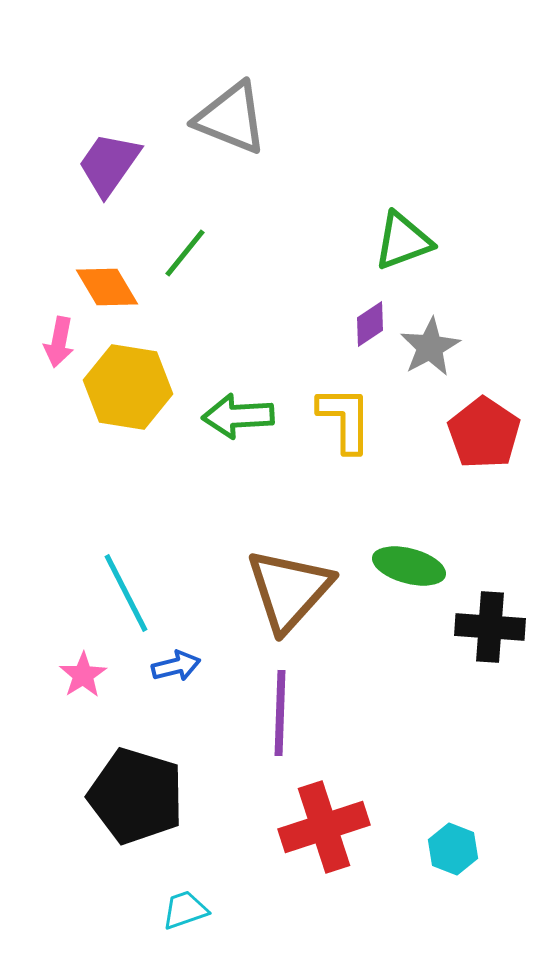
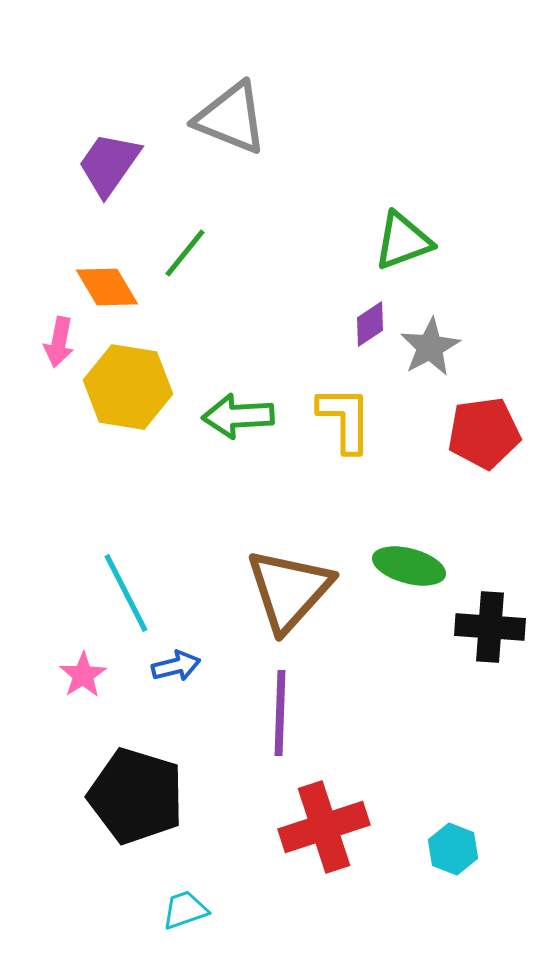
red pentagon: rotated 30 degrees clockwise
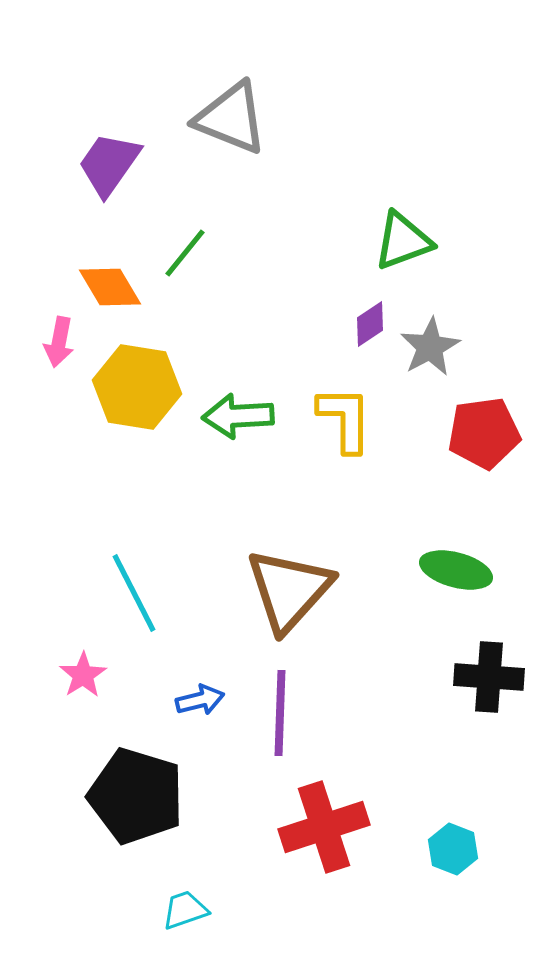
orange diamond: moved 3 px right
yellow hexagon: moved 9 px right
green ellipse: moved 47 px right, 4 px down
cyan line: moved 8 px right
black cross: moved 1 px left, 50 px down
blue arrow: moved 24 px right, 34 px down
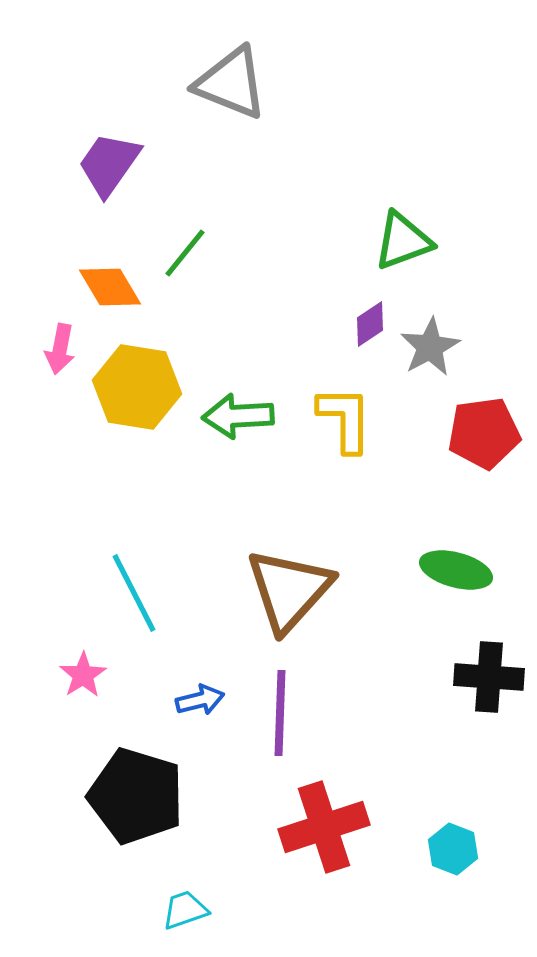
gray triangle: moved 35 px up
pink arrow: moved 1 px right, 7 px down
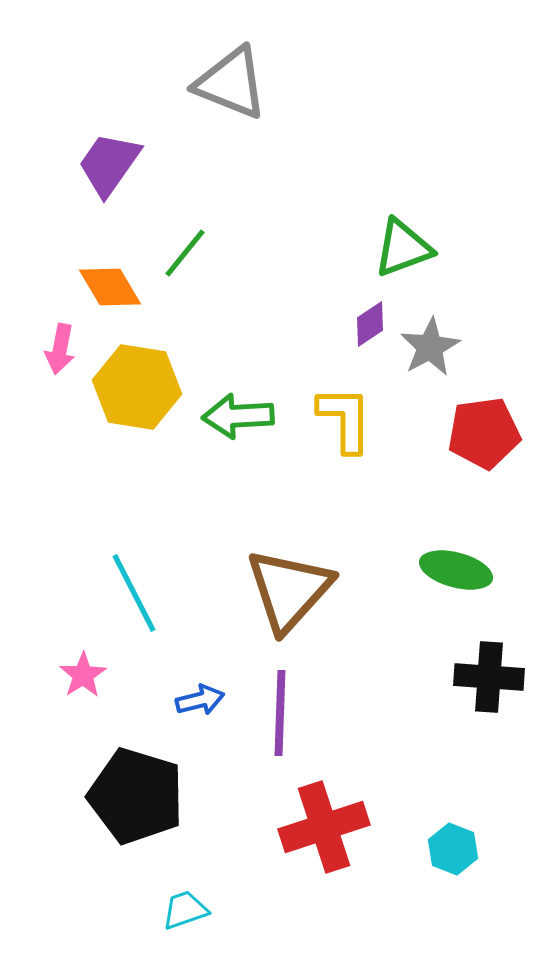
green triangle: moved 7 px down
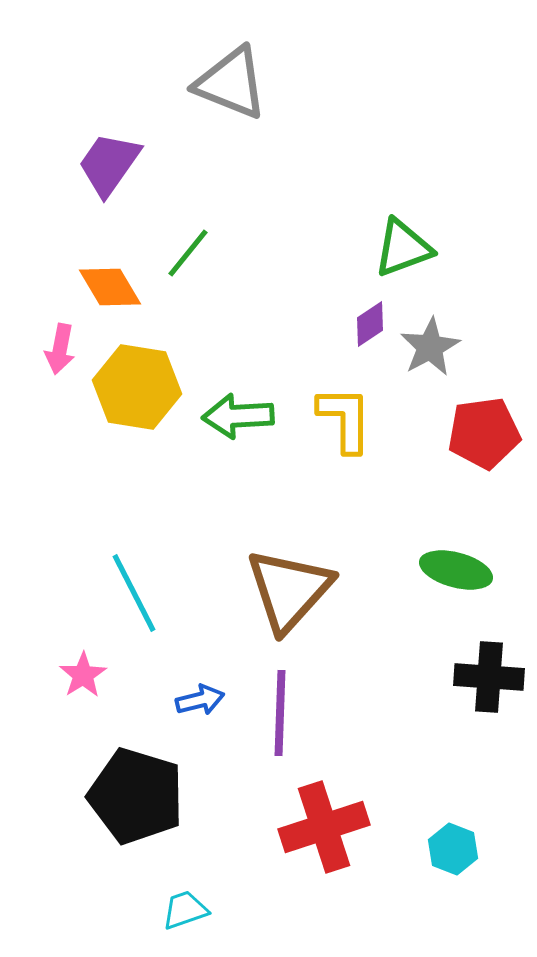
green line: moved 3 px right
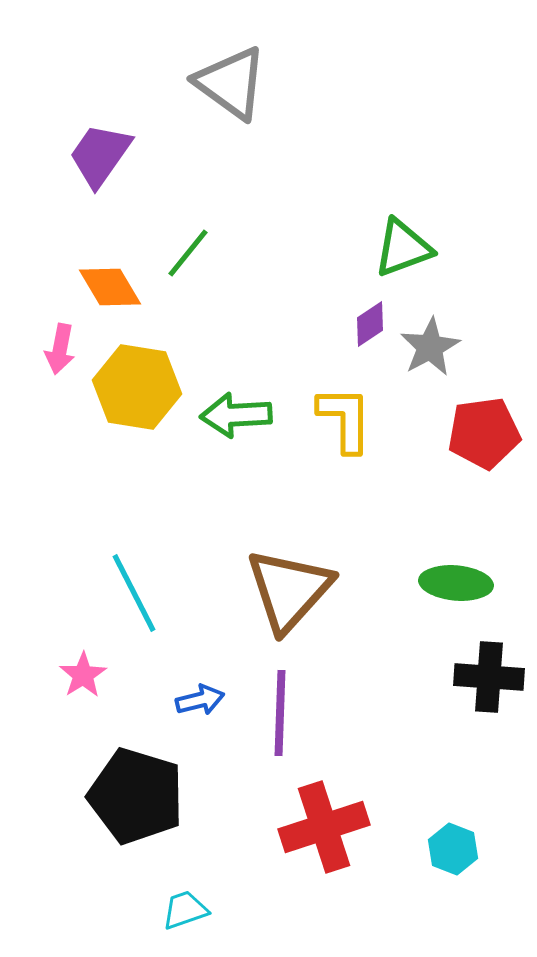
gray triangle: rotated 14 degrees clockwise
purple trapezoid: moved 9 px left, 9 px up
green arrow: moved 2 px left, 1 px up
green ellipse: moved 13 px down; rotated 10 degrees counterclockwise
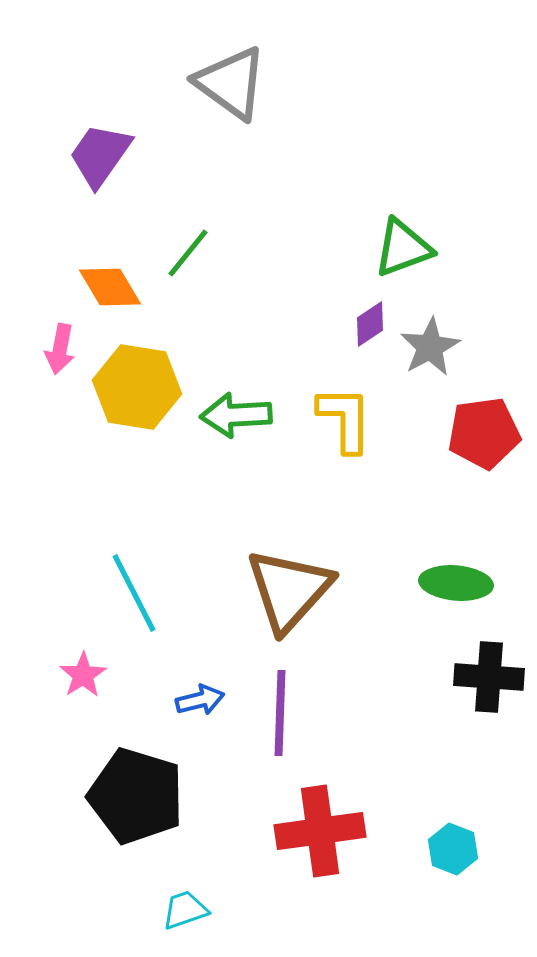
red cross: moved 4 px left, 4 px down; rotated 10 degrees clockwise
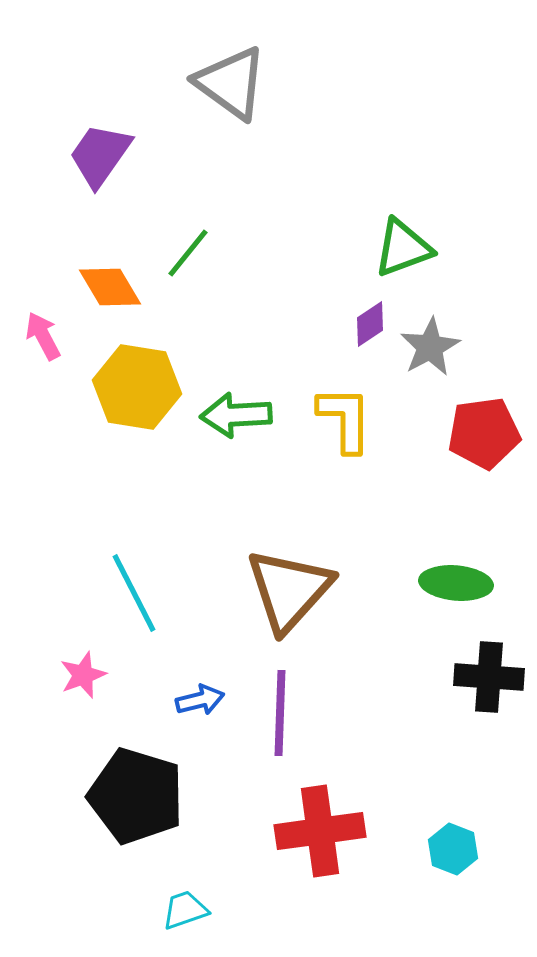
pink arrow: moved 17 px left, 13 px up; rotated 141 degrees clockwise
pink star: rotated 12 degrees clockwise
